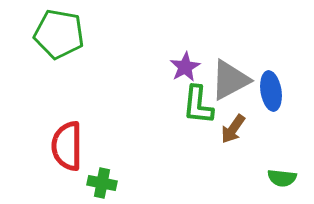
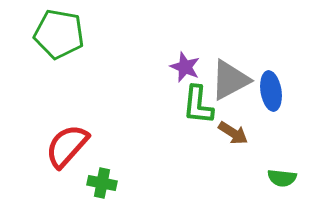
purple star: rotated 20 degrees counterclockwise
brown arrow: moved 4 px down; rotated 92 degrees counterclockwise
red semicircle: rotated 42 degrees clockwise
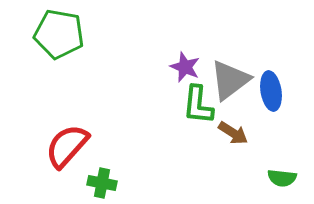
gray triangle: rotated 9 degrees counterclockwise
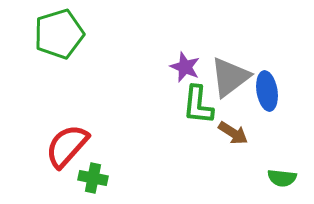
green pentagon: rotated 27 degrees counterclockwise
gray triangle: moved 3 px up
blue ellipse: moved 4 px left
green cross: moved 9 px left, 5 px up
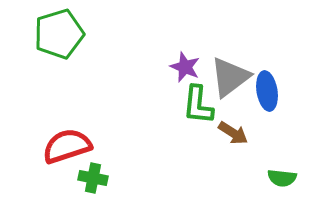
red semicircle: rotated 30 degrees clockwise
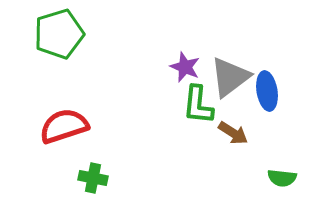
red semicircle: moved 3 px left, 20 px up
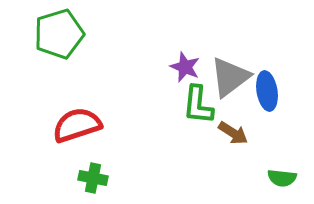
red semicircle: moved 13 px right, 1 px up
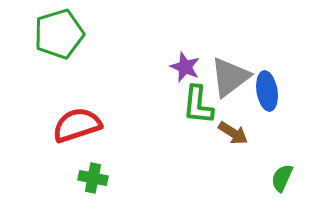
green semicircle: rotated 108 degrees clockwise
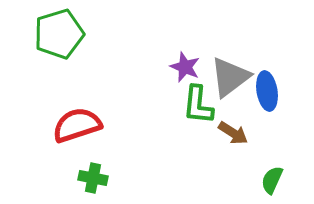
green semicircle: moved 10 px left, 2 px down
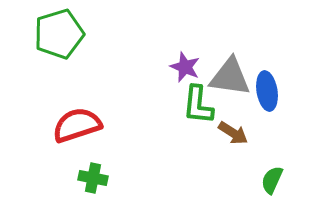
gray triangle: rotated 45 degrees clockwise
